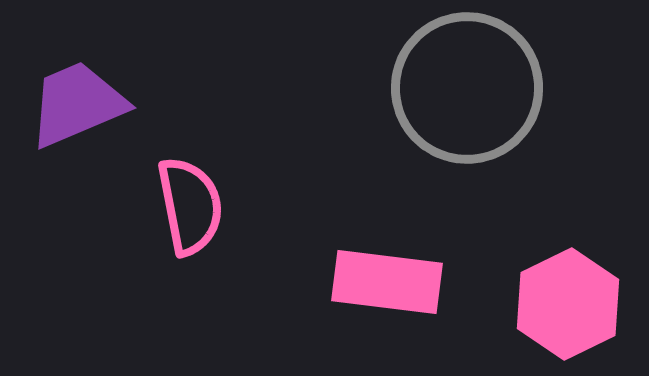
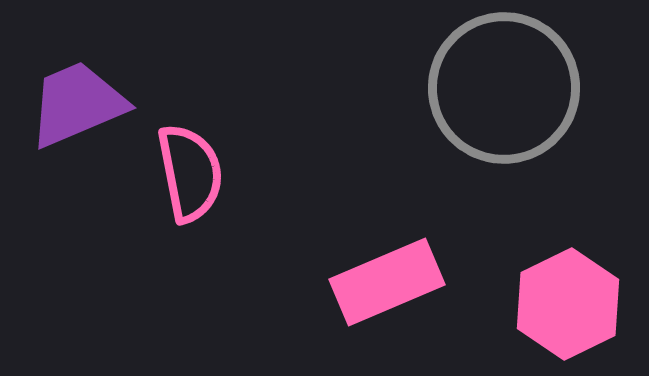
gray circle: moved 37 px right
pink semicircle: moved 33 px up
pink rectangle: rotated 30 degrees counterclockwise
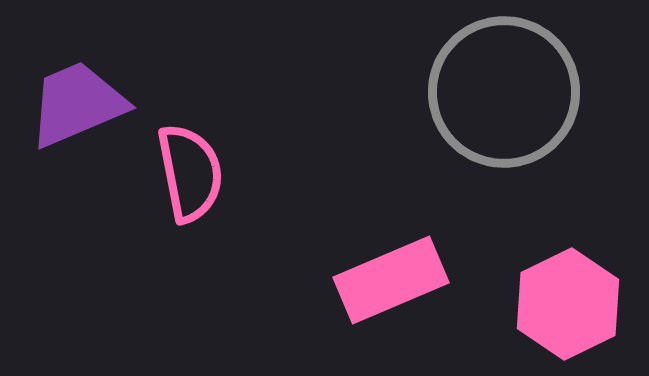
gray circle: moved 4 px down
pink rectangle: moved 4 px right, 2 px up
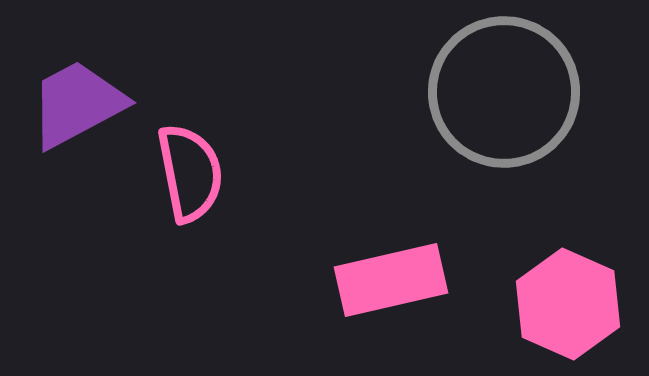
purple trapezoid: rotated 5 degrees counterclockwise
pink rectangle: rotated 10 degrees clockwise
pink hexagon: rotated 10 degrees counterclockwise
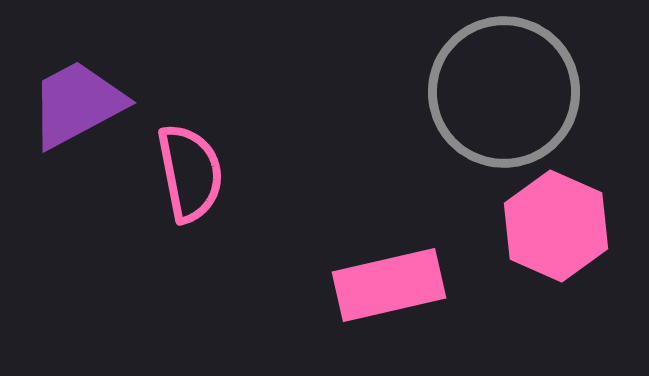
pink rectangle: moved 2 px left, 5 px down
pink hexagon: moved 12 px left, 78 px up
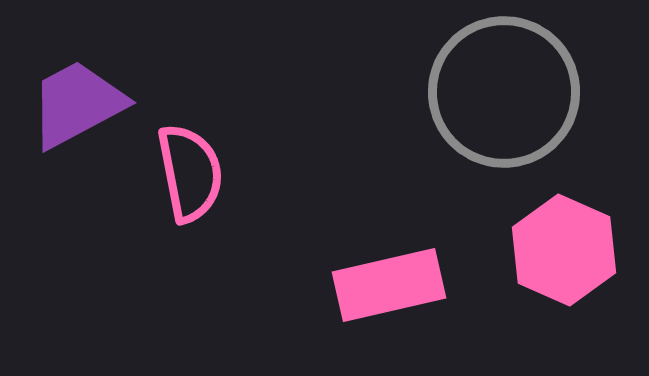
pink hexagon: moved 8 px right, 24 px down
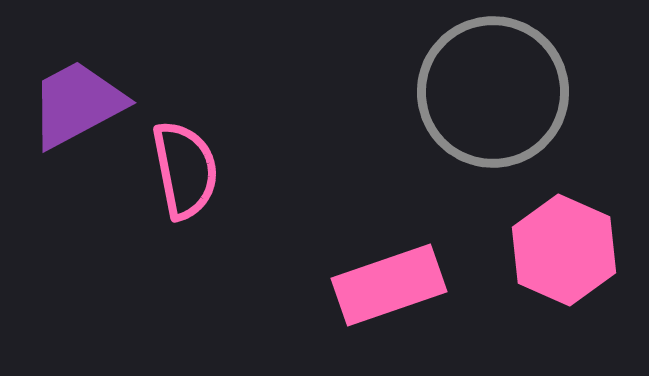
gray circle: moved 11 px left
pink semicircle: moved 5 px left, 3 px up
pink rectangle: rotated 6 degrees counterclockwise
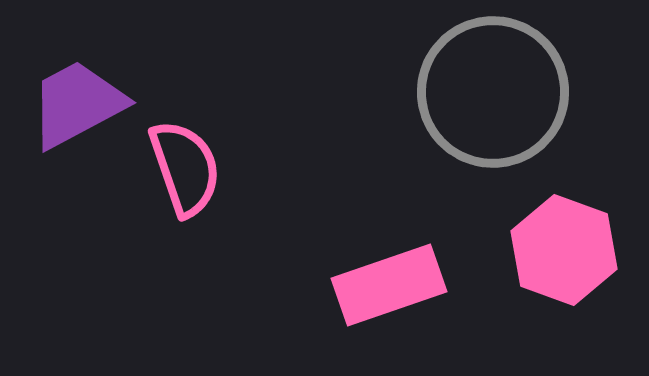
pink semicircle: moved 2 px up; rotated 8 degrees counterclockwise
pink hexagon: rotated 4 degrees counterclockwise
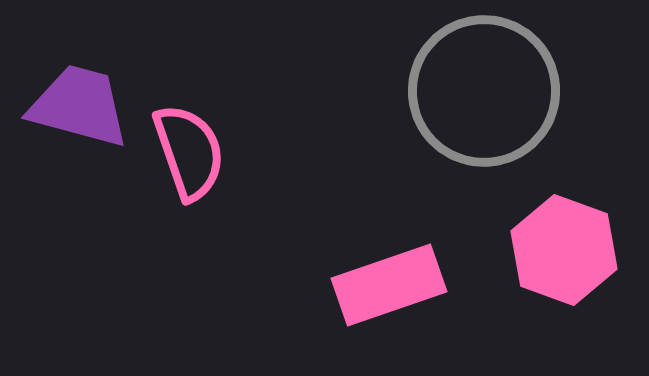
gray circle: moved 9 px left, 1 px up
purple trapezoid: moved 2 px right, 2 px down; rotated 43 degrees clockwise
pink semicircle: moved 4 px right, 16 px up
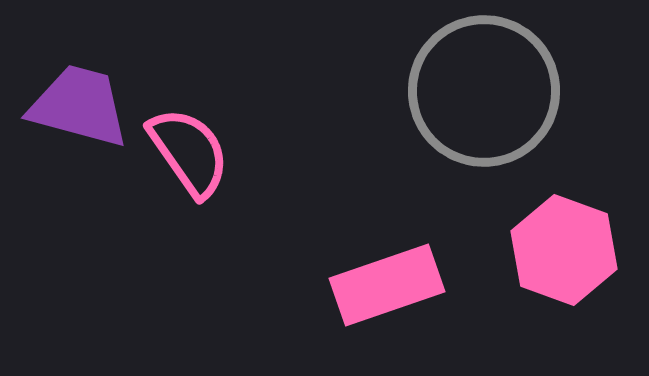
pink semicircle: rotated 16 degrees counterclockwise
pink rectangle: moved 2 px left
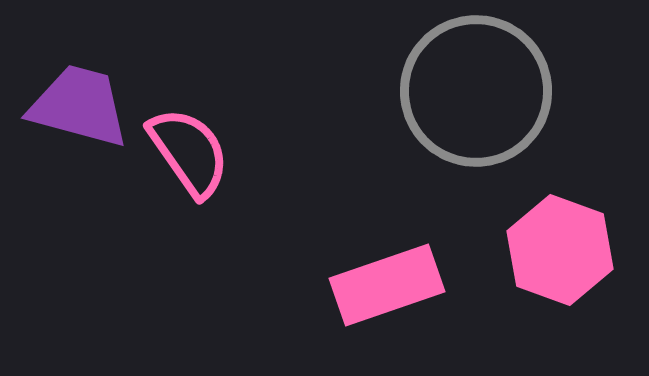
gray circle: moved 8 px left
pink hexagon: moved 4 px left
